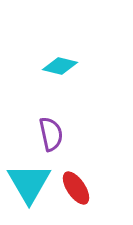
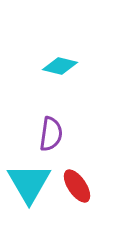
purple semicircle: rotated 20 degrees clockwise
red ellipse: moved 1 px right, 2 px up
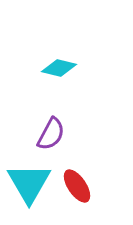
cyan diamond: moved 1 px left, 2 px down
purple semicircle: rotated 20 degrees clockwise
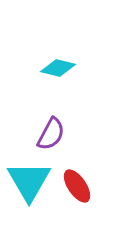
cyan diamond: moved 1 px left
cyan triangle: moved 2 px up
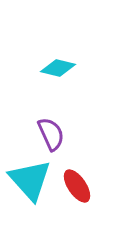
purple semicircle: rotated 52 degrees counterclockwise
cyan triangle: moved 1 px right, 1 px up; rotated 12 degrees counterclockwise
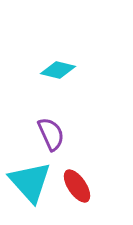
cyan diamond: moved 2 px down
cyan triangle: moved 2 px down
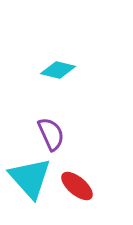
cyan triangle: moved 4 px up
red ellipse: rotated 16 degrees counterclockwise
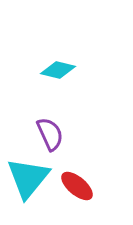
purple semicircle: moved 1 px left
cyan triangle: moved 2 px left; rotated 21 degrees clockwise
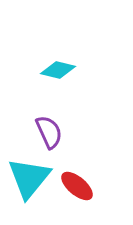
purple semicircle: moved 1 px left, 2 px up
cyan triangle: moved 1 px right
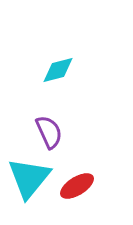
cyan diamond: rotated 28 degrees counterclockwise
red ellipse: rotated 72 degrees counterclockwise
